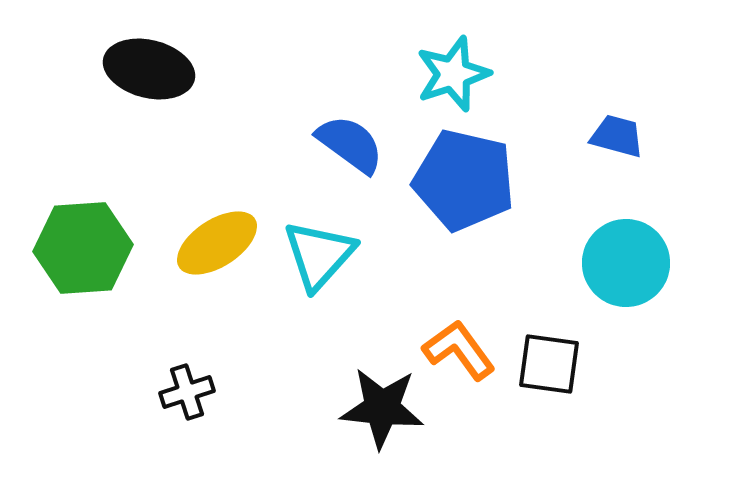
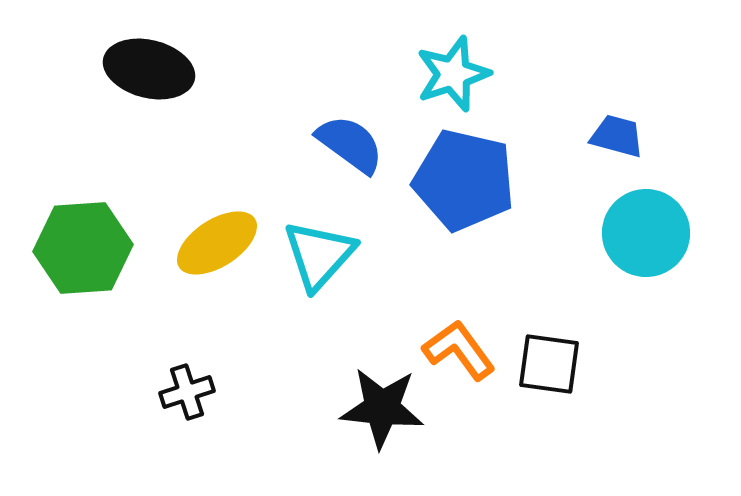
cyan circle: moved 20 px right, 30 px up
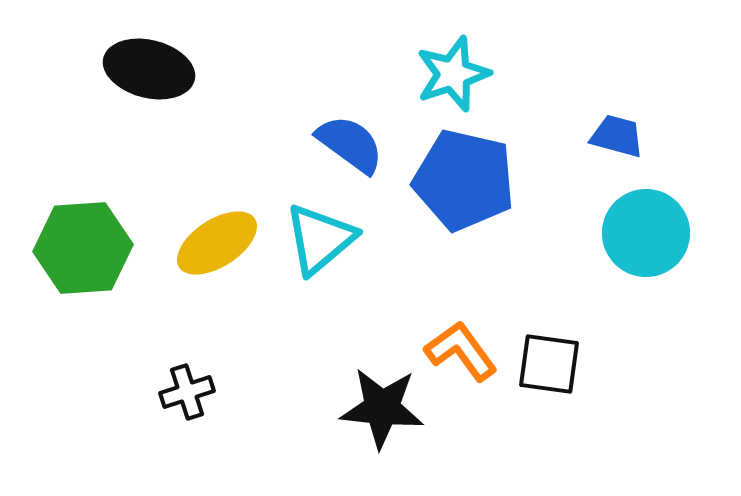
cyan triangle: moved 1 px right, 16 px up; rotated 8 degrees clockwise
orange L-shape: moved 2 px right, 1 px down
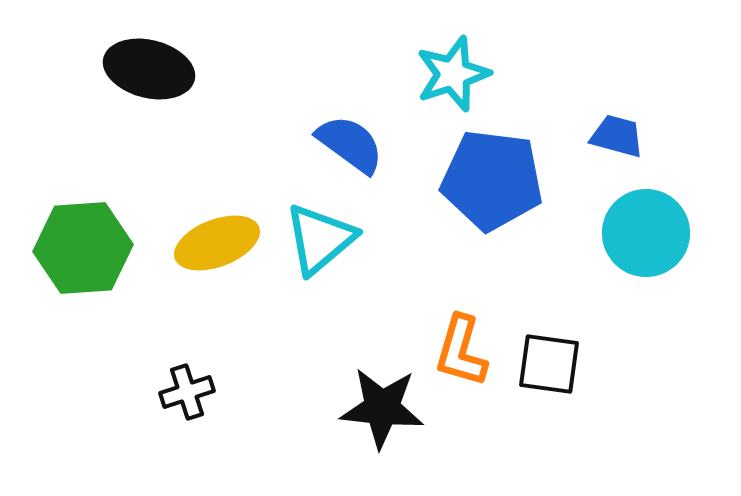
blue pentagon: moved 28 px right; rotated 6 degrees counterclockwise
yellow ellipse: rotated 12 degrees clockwise
orange L-shape: rotated 128 degrees counterclockwise
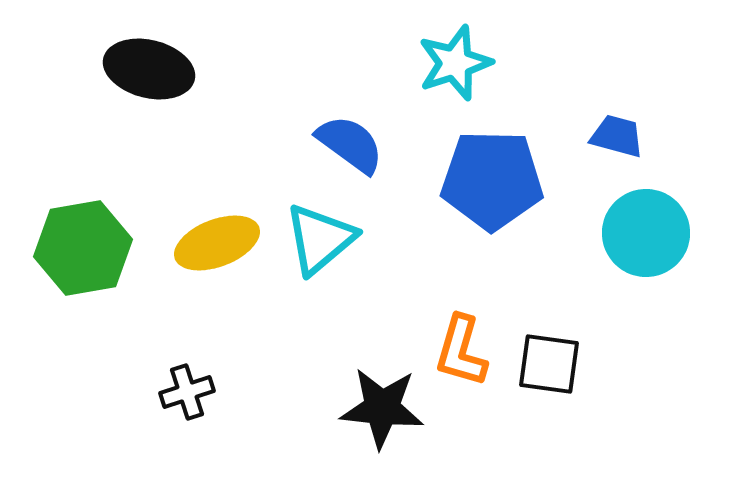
cyan star: moved 2 px right, 11 px up
blue pentagon: rotated 6 degrees counterclockwise
green hexagon: rotated 6 degrees counterclockwise
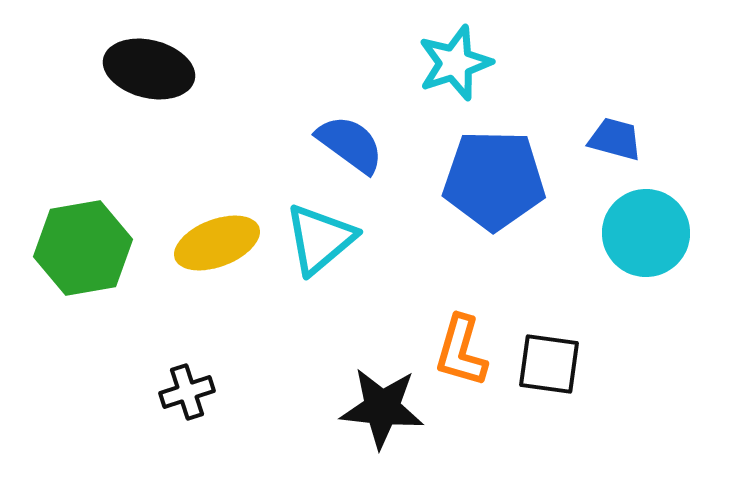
blue trapezoid: moved 2 px left, 3 px down
blue pentagon: moved 2 px right
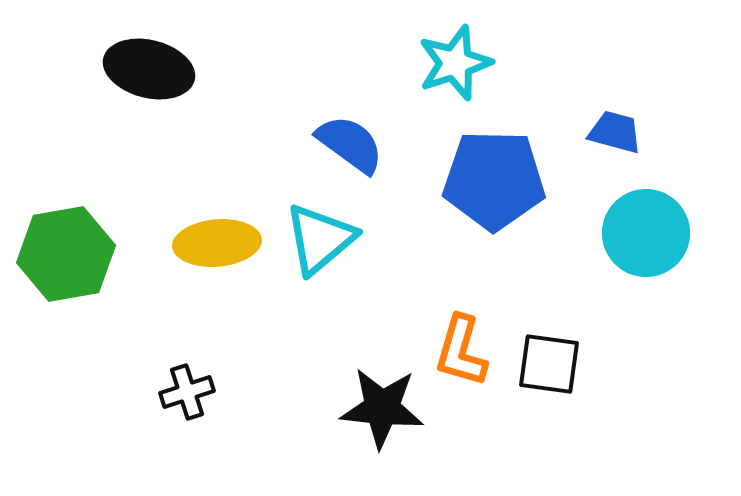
blue trapezoid: moved 7 px up
yellow ellipse: rotated 16 degrees clockwise
green hexagon: moved 17 px left, 6 px down
